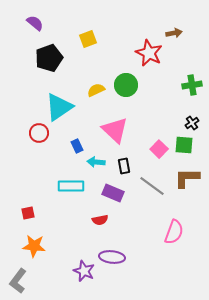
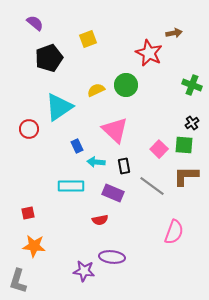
green cross: rotated 30 degrees clockwise
red circle: moved 10 px left, 4 px up
brown L-shape: moved 1 px left, 2 px up
purple star: rotated 15 degrees counterclockwise
gray L-shape: rotated 20 degrees counterclockwise
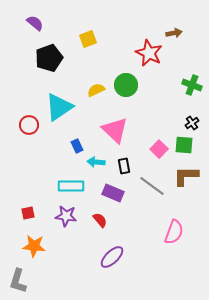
red circle: moved 4 px up
red semicircle: rotated 119 degrees counterclockwise
purple ellipse: rotated 50 degrees counterclockwise
purple star: moved 18 px left, 55 px up
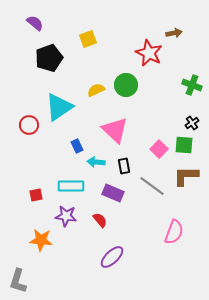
red square: moved 8 px right, 18 px up
orange star: moved 7 px right, 6 px up
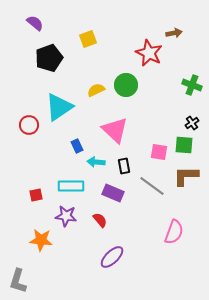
pink square: moved 3 px down; rotated 36 degrees counterclockwise
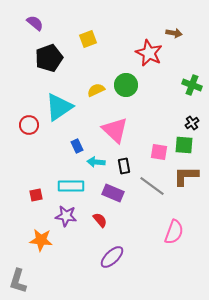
brown arrow: rotated 21 degrees clockwise
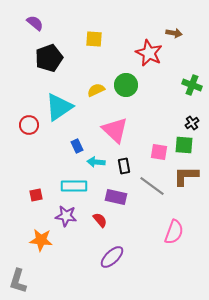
yellow square: moved 6 px right; rotated 24 degrees clockwise
cyan rectangle: moved 3 px right
purple rectangle: moved 3 px right, 4 px down; rotated 10 degrees counterclockwise
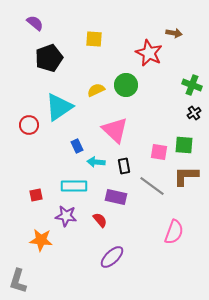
black cross: moved 2 px right, 10 px up
